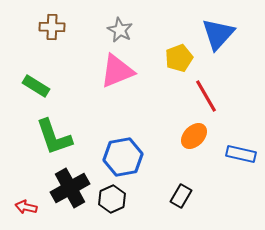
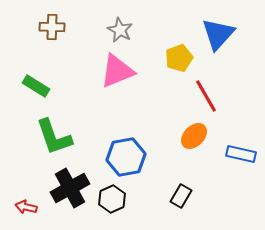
blue hexagon: moved 3 px right
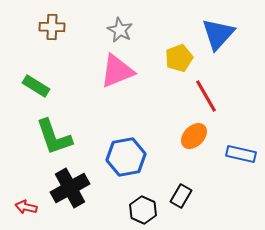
black hexagon: moved 31 px right, 11 px down; rotated 12 degrees counterclockwise
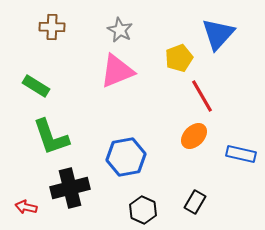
red line: moved 4 px left
green L-shape: moved 3 px left
black cross: rotated 15 degrees clockwise
black rectangle: moved 14 px right, 6 px down
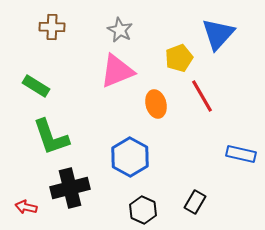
orange ellipse: moved 38 px left, 32 px up; rotated 60 degrees counterclockwise
blue hexagon: moved 4 px right; rotated 21 degrees counterclockwise
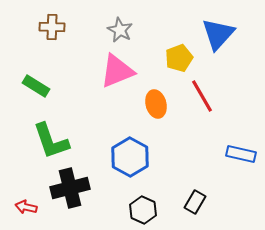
green L-shape: moved 4 px down
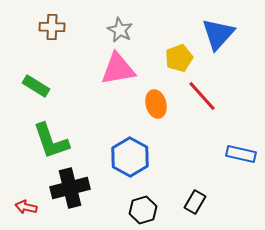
pink triangle: moved 1 px right, 2 px up; rotated 12 degrees clockwise
red line: rotated 12 degrees counterclockwise
black hexagon: rotated 20 degrees clockwise
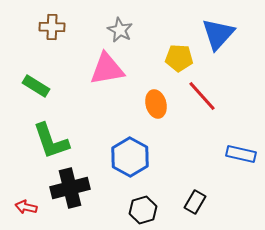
yellow pentagon: rotated 24 degrees clockwise
pink triangle: moved 11 px left
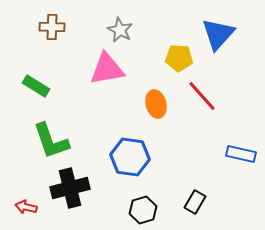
blue hexagon: rotated 21 degrees counterclockwise
